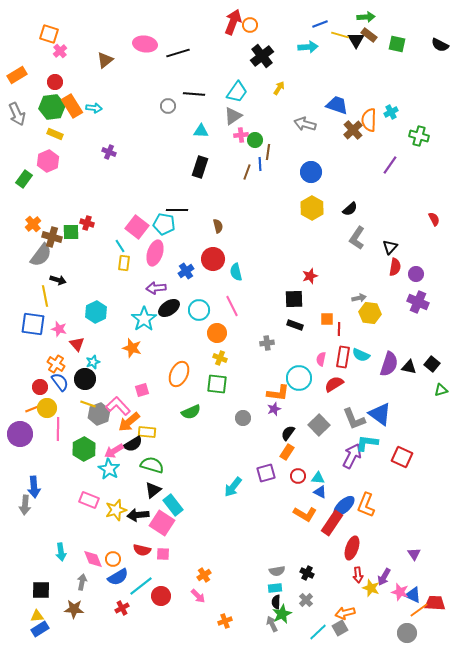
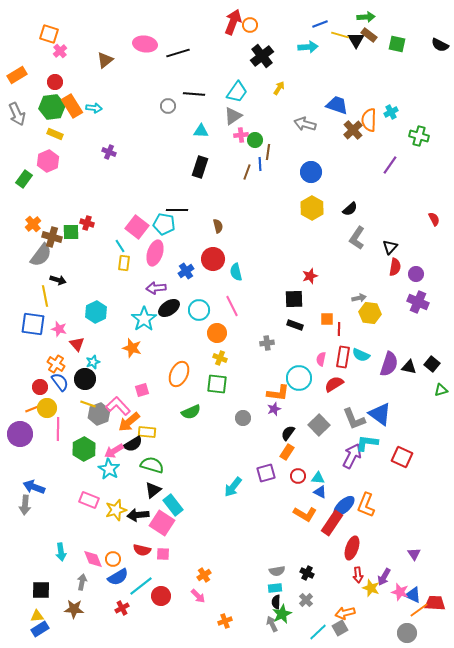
blue arrow at (34, 487): rotated 115 degrees clockwise
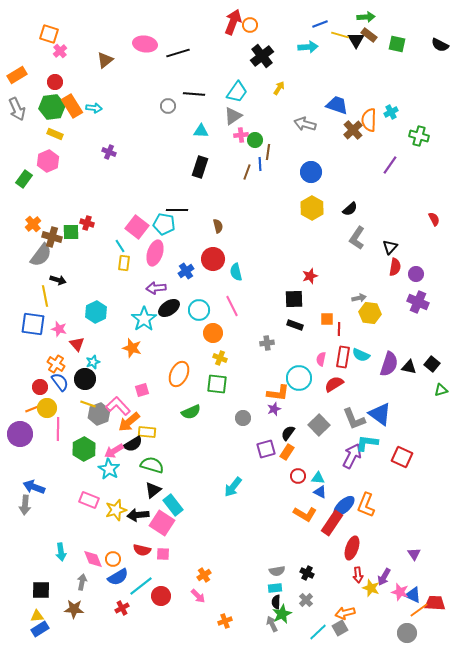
gray arrow at (17, 114): moved 5 px up
orange circle at (217, 333): moved 4 px left
purple square at (266, 473): moved 24 px up
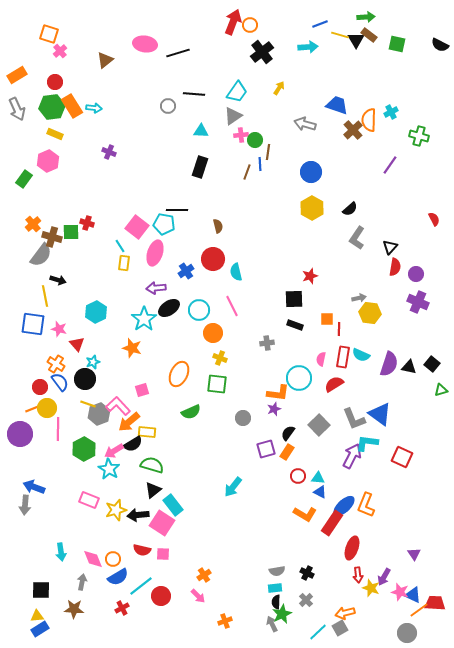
black cross at (262, 56): moved 4 px up
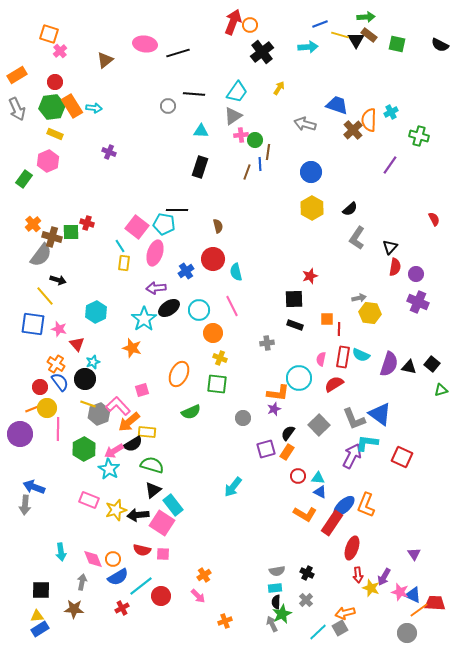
yellow line at (45, 296): rotated 30 degrees counterclockwise
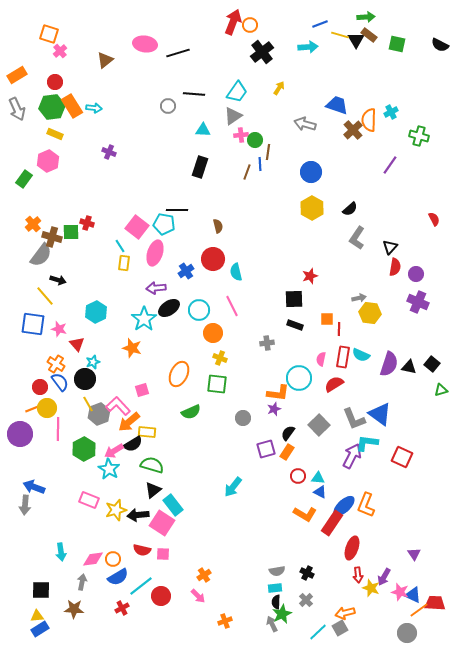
cyan triangle at (201, 131): moved 2 px right, 1 px up
yellow line at (88, 404): rotated 42 degrees clockwise
pink diamond at (93, 559): rotated 75 degrees counterclockwise
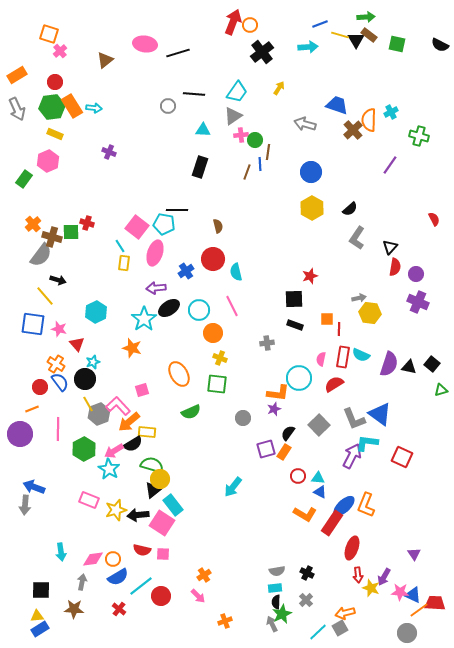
orange ellipse at (179, 374): rotated 55 degrees counterclockwise
yellow circle at (47, 408): moved 113 px right, 71 px down
orange rectangle at (287, 452): moved 3 px left
pink star at (400, 592): rotated 12 degrees counterclockwise
red cross at (122, 608): moved 3 px left, 1 px down; rotated 24 degrees counterclockwise
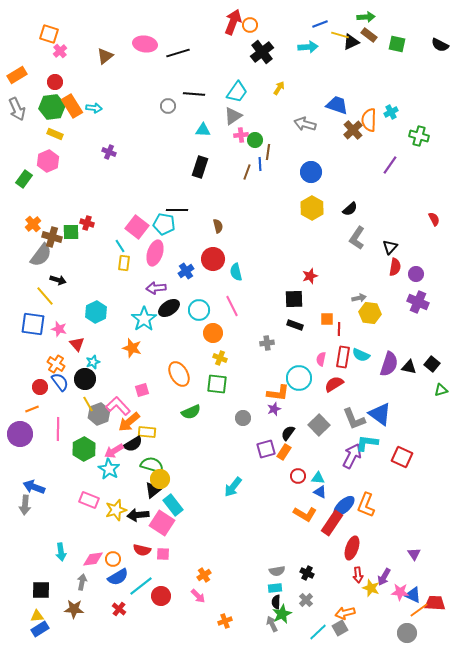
black triangle at (356, 40): moved 5 px left, 2 px down; rotated 36 degrees clockwise
brown triangle at (105, 60): moved 4 px up
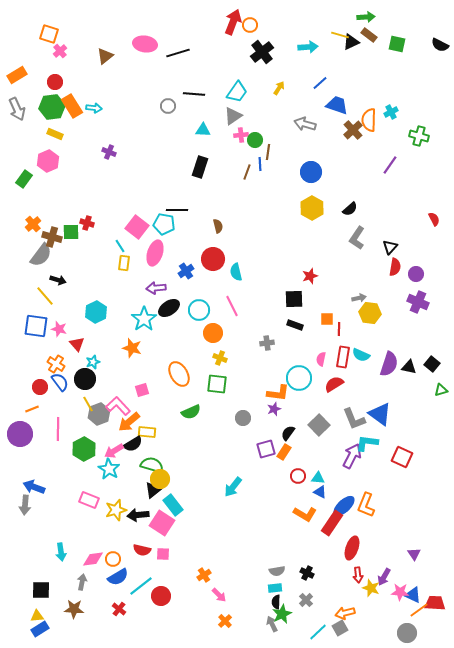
blue line at (320, 24): moved 59 px down; rotated 21 degrees counterclockwise
blue square at (33, 324): moved 3 px right, 2 px down
pink arrow at (198, 596): moved 21 px right, 1 px up
orange cross at (225, 621): rotated 24 degrees counterclockwise
